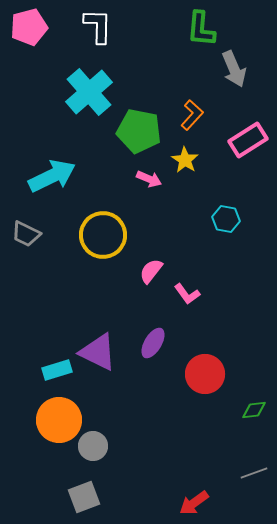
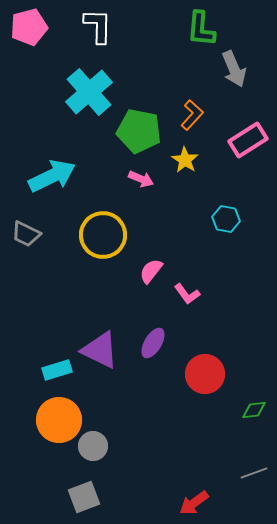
pink arrow: moved 8 px left
purple triangle: moved 2 px right, 2 px up
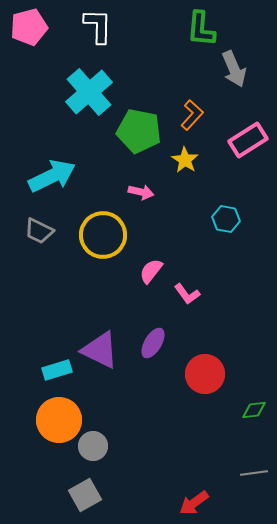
pink arrow: moved 13 px down; rotated 10 degrees counterclockwise
gray trapezoid: moved 13 px right, 3 px up
gray line: rotated 12 degrees clockwise
gray square: moved 1 px right, 2 px up; rotated 8 degrees counterclockwise
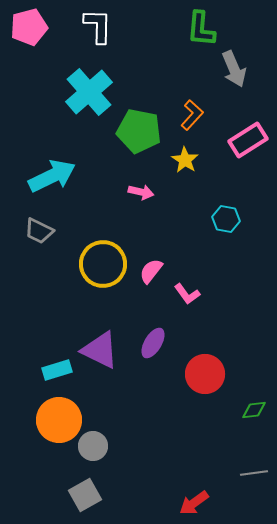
yellow circle: moved 29 px down
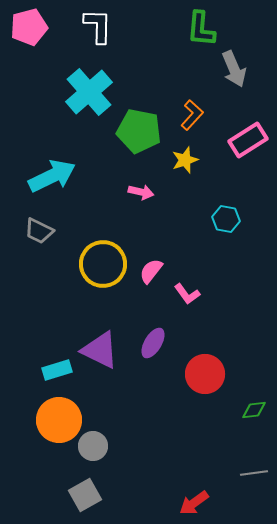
yellow star: rotated 20 degrees clockwise
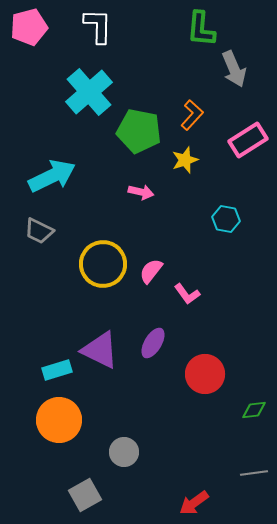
gray circle: moved 31 px right, 6 px down
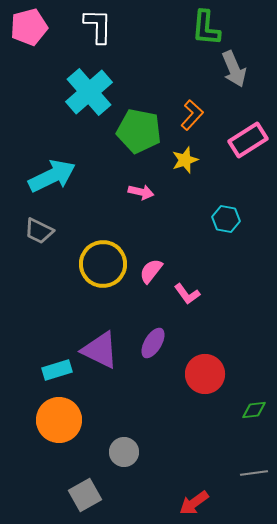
green L-shape: moved 5 px right, 1 px up
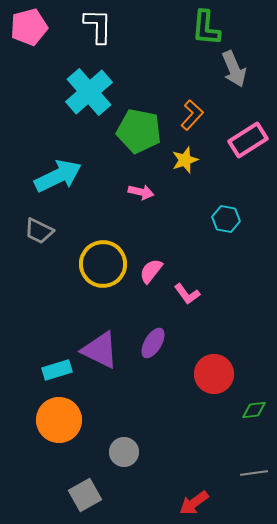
cyan arrow: moved 6 px right
red circle: moved 9 px right
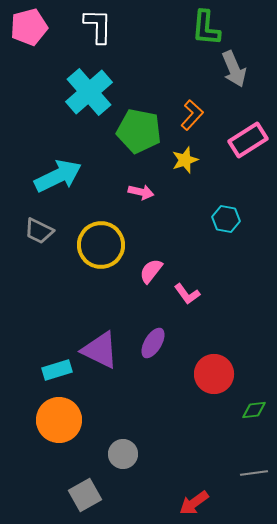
yellow circle: moved 2 px left, 19 px up
gray circle: moved 1 px left, 2 px down
